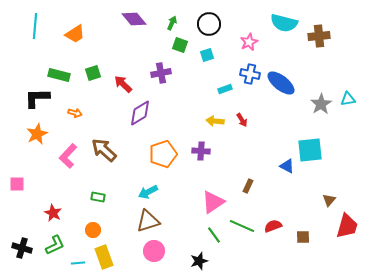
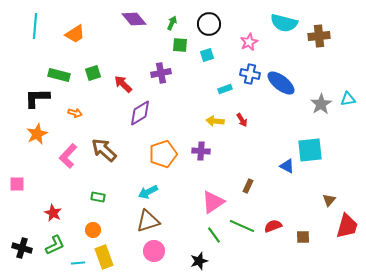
green square at (180, 45): rotated 14 degrees counterclockwise
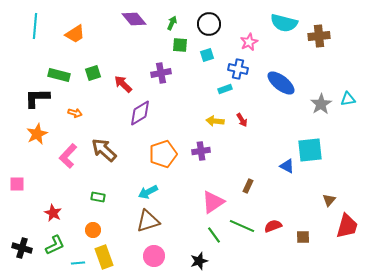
blue cross at (250, 74): moved 12 px left, 5 px up
purple cross at (201, 151): rotated 12 degrees counterclockwise
pink circle at (154, 251): moved 5 px down
